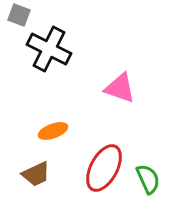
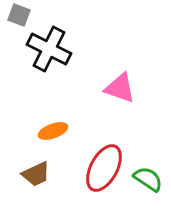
green semicircle: rotated 32 degrees counterclockwise
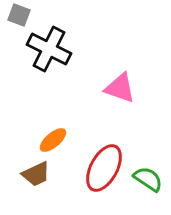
orange ellipse: moved 9 px down; rotated 20 degrees counterclockwise
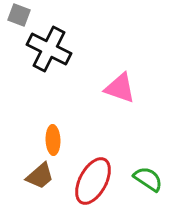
orange ellipse: rotated 52 degrees counterclockwise
red ellipse: moved 11 px left, 13 px down
brown trapezoid: moved 4 px right, 2 px down; rotated 16 degrees counterclockwise
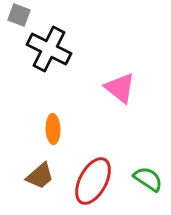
pink triangle: rotated 20 degrees clockwise
orange ellipse: moved 11 px up
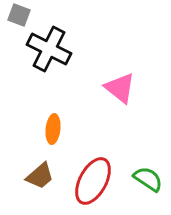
orange ellipse: rotated 8 degrees clockwise
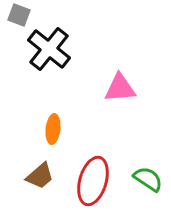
black cross: rotated 12 degrees clockwise
pink triangle: rotated 44 degrees counterclockwise
red ellipse: rotated 12 degrees counterclockwise
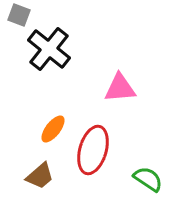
orange ellipse: rotated 32 degrees clockwise
red ellipse: moved 31 px up
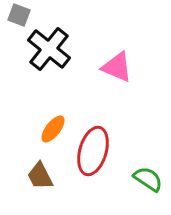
pink triangle: moved 3 px left, 21 px up; rotated 28 degrees clockwise
red ellipse: moved 1 px down
brown trapezoid: rotated 104 degrees clockwise
